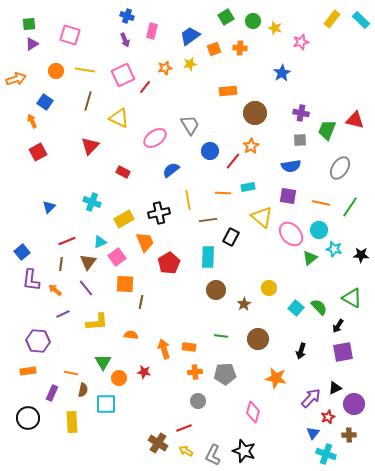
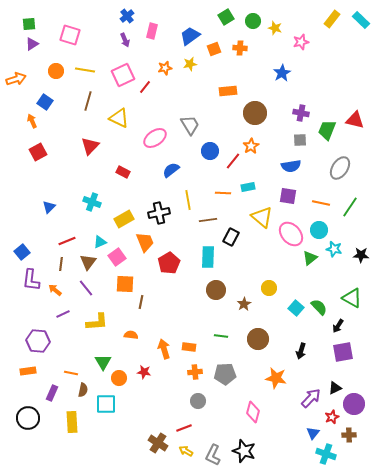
blue cross at (127, 16): rotated 32 degrees clockwise
red star at (328, 417): moved 4 px right
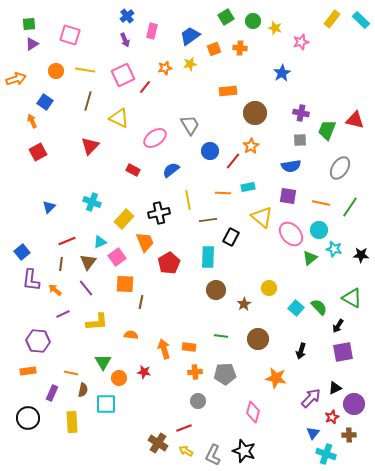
red rectangle at (123, 172): moved 10 px right, 2 px up
yellow rectangle at (124, 219): rotated 18 degrees counterclockwise
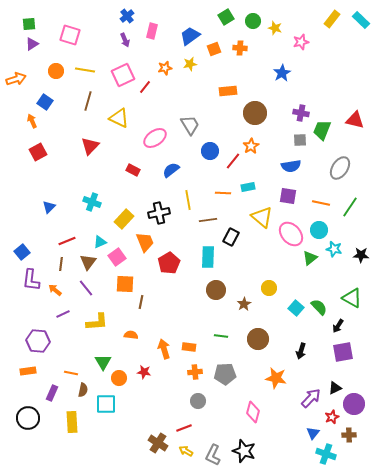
green trapezoid at (327, 130): moved 5 px left
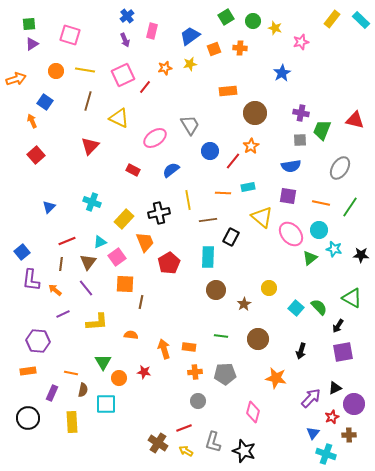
red square at (38, 152): moved 2 px left, 3 px down; rotated 12 degrees counterclockwise
gray L-shape at (213, 455): moved 13 px up; rotated 10 degrees counterclockwise
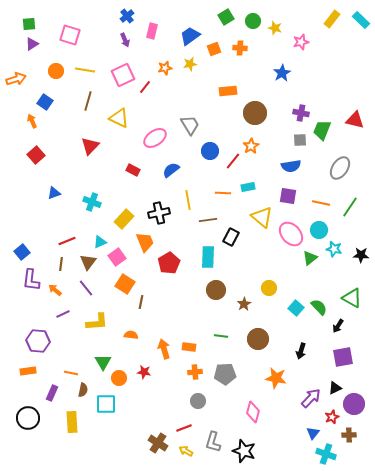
blue triangle at (49, 207): moved 5 px right, 14 px up; rotated 24 degrees clockwise
orange square at (125, 284): rotated 30 degrees clockwise
purple square at (343, 352): moved 5 px down
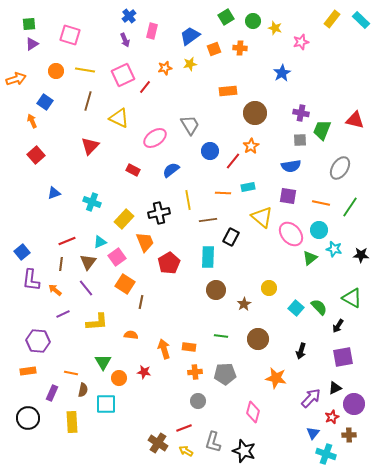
blue cross at (127, 16): moved 2 px right
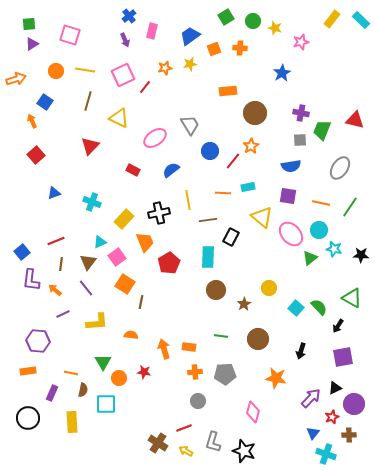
red line at (67, 241): moved 11 px left
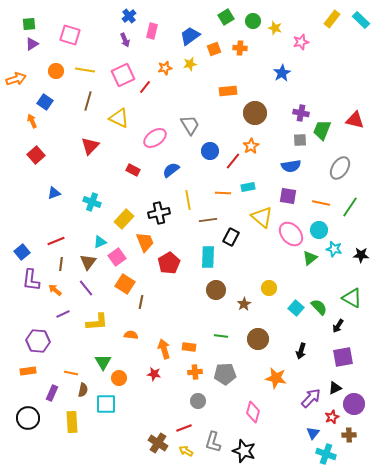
red star at (144, 372): moved 10 px right, 2 px down
